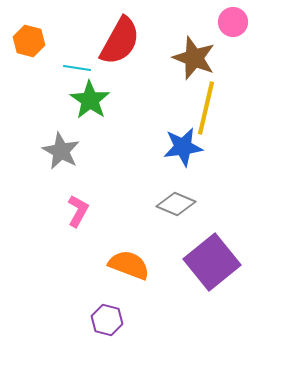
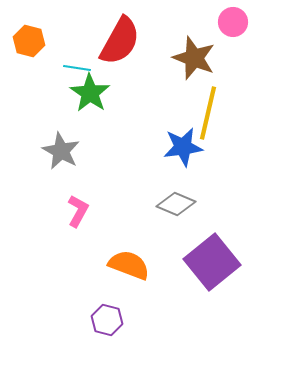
green star: moved 7 px up
yellow line: moved 2 px right, 5 px down
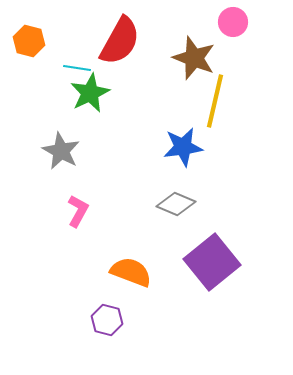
green star: rotated 12 degrees clockwise
yellow line: moved 7 px right, 12 px up
orange semicircle: moved 2 px right, 7 px down
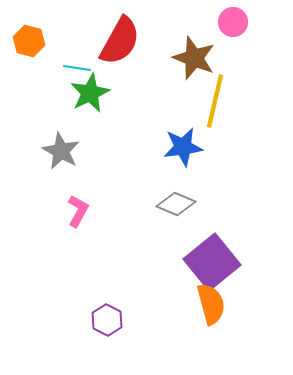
orange semicircle: moved 80 px right, 32 px down; rotated 54 degrees clockwise
purple hexagon: rotated 12 degrees clockwise
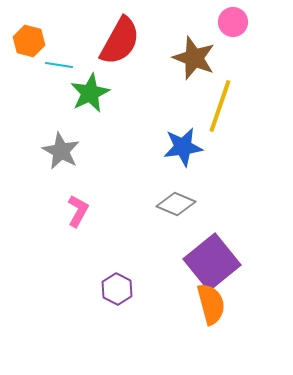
cyan line: moved 18 px left, 3 px up
yellow line: moved 5 px right, 5 px down; rotated 6 degrees clockwise
purple hexagon: moved 10 px right, 31 px up
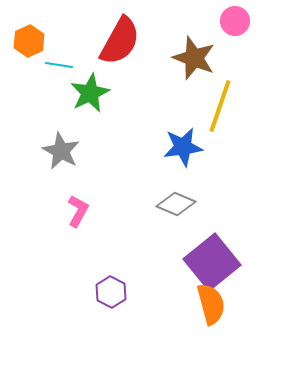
pink circle: moved 2 px right, 1 px up
orange hexagon: rotated 20 degrees clockwise
purple hexagon: moved 6 px left, 3 px down
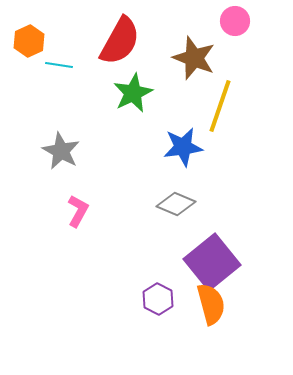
green star: moved 43 px right
purple hexagon: moved 47 px right, 7 px down
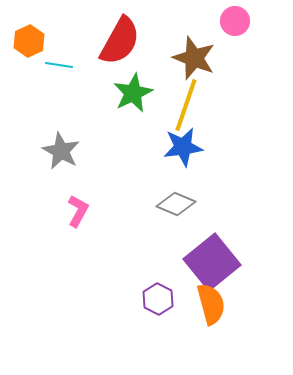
yellow line: moved 34 px left, 1 px up
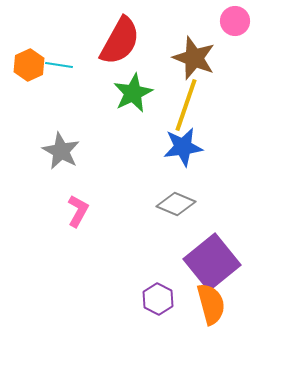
orange hexagon: moved 24 px down
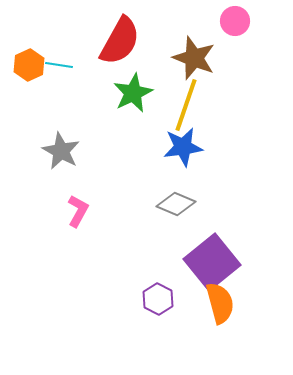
orange semicircle: moved 9 px right, 1 px up
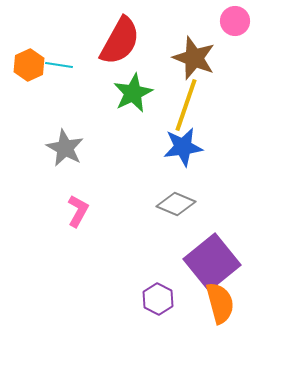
gray star: moved 4 px right, 3 px up
